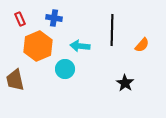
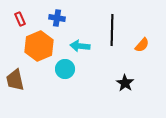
blue cross: moved 3 px right
orange hexagon: moved 1 px right
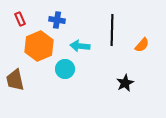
blue cross: moved 2 px down
black star: rotated 12 degrees clockwise
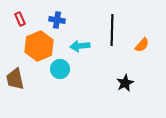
cyan arrow: rotated 12 degrees counterclockwise
cyan circle: moved 5 px left
brown trapezoid: moved 1 px up
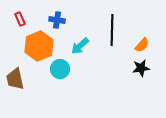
cyan arrow: rotated 36 degrees counterclockwise
black star: moved 16 px right, 15 px up; rotated 18 degrees clockwise
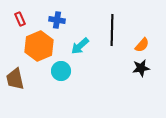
cyan circle: moved 1 px right, 2 px down
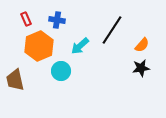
red rectangle: moved 6 px right
black line: rotated 32 degrees clockwise
brown trapezoid: moved 1 px down
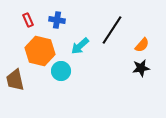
red rectangle: moved 2 px right, 1 px down
orange hexagon: moved 1 px right, 5 px down; rotated 24 degrees counterclockwise
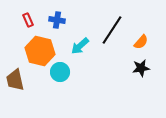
orange semicircle: moved 1 px left, 3 px up
cyan circle: moved 1 px left, 1 px down
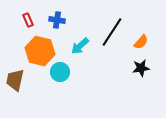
black line: moved 2 px down
brown trapezoid: rotated 25 degrees clockwise
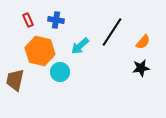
blue cross: moved 1 px left
orange semicircle: moved 2 px right
